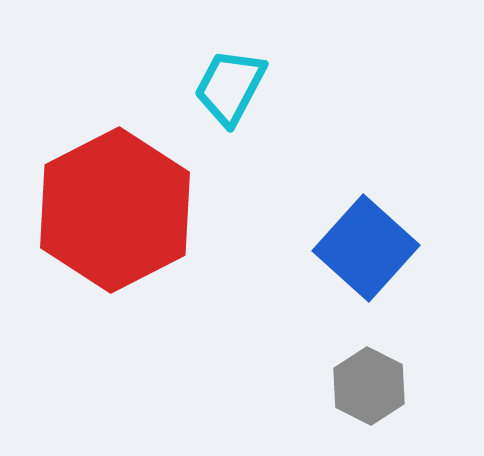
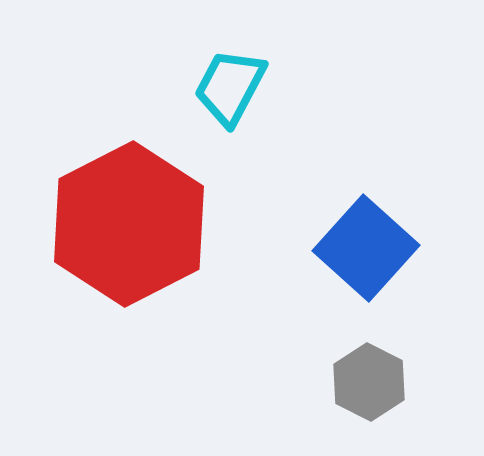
red hexagon: moved 14 px right, 14 px down
gray hexagon: moved 4 px up
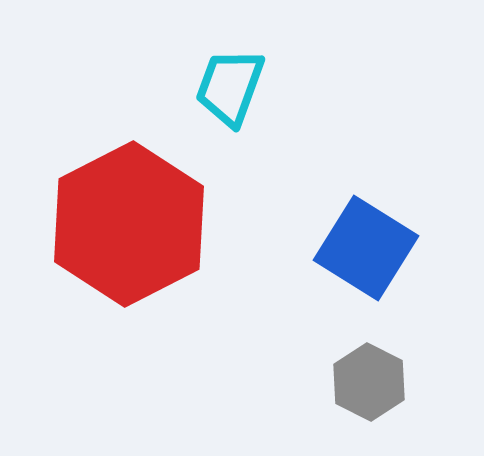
cyan trapezoid: rotated 8 degrees counterclockwise
blue square: rotated 10 degrees counterclockwise
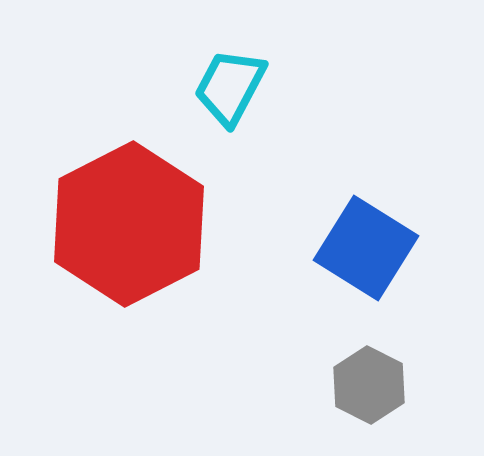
cyan trapezoid: rotated 8 degrees clockwise
gray hexagon: moved 3 px down
